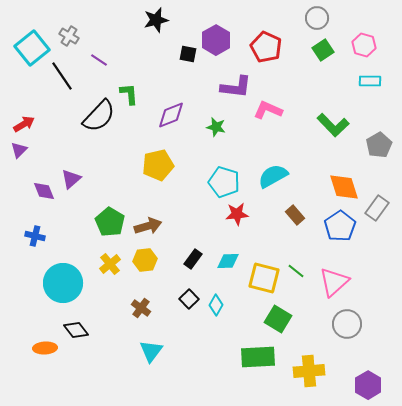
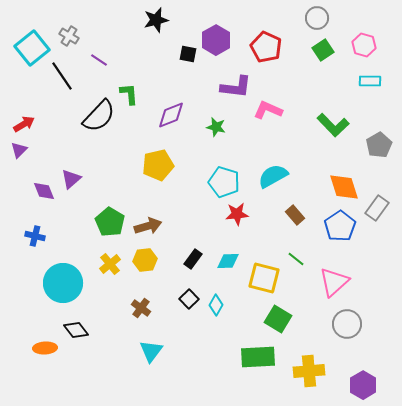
green line at (296, 271): moved 12 px up
purple hexagon at (368, 385): moved 5 px left
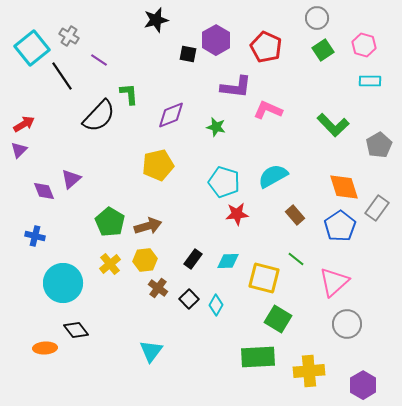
brown cross at (141, 308): moved 17 px right, 20 px up
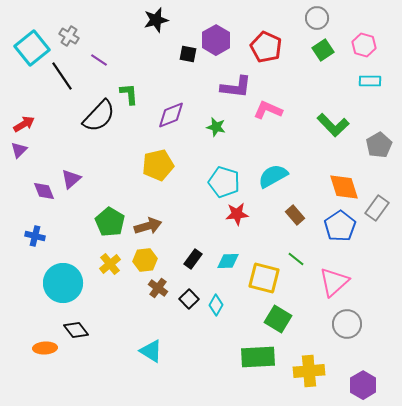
cyan triangle at (151, 351): rotated 35 degrees counterclockwise
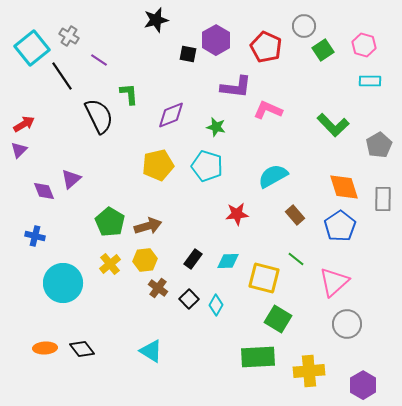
gray circle at (317, 18): moved 13 px left, 8 px down
black semicircle at (99, 116): rotated 69 degrees counterclockwise
cyan pentagon at (224, 182): moved 17 px left, 16 px up
gray rectangle at (377, 208): moved 6 px right, 9 px up; rotated 35 degrees counterclockwise
black diamond at (76, 330): moved 6 px right, 19 px down
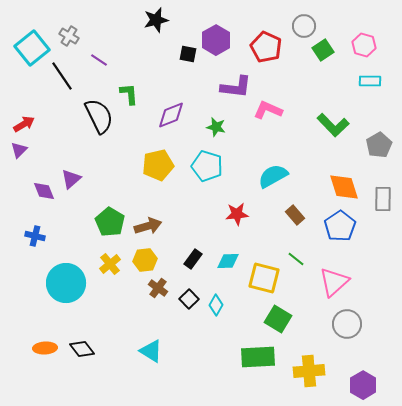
cyan circle at (63, 283): moved 3 px right
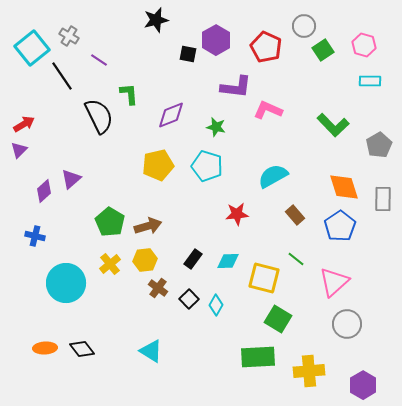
purple diamond at (44, 191): rotated 70 degrees clockwise
